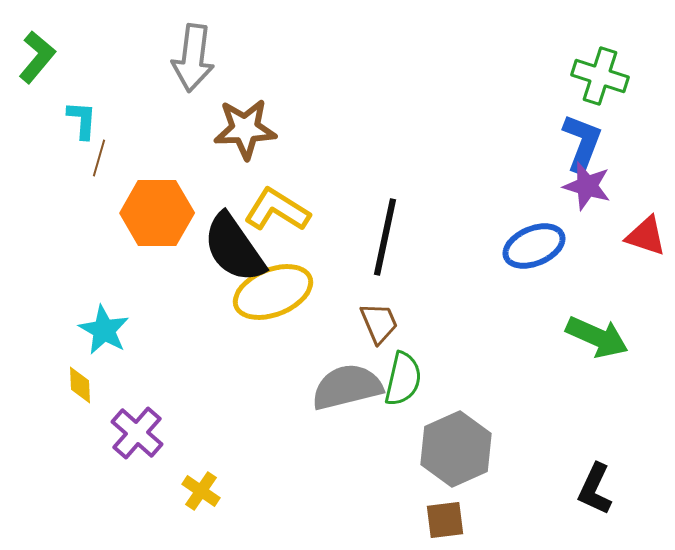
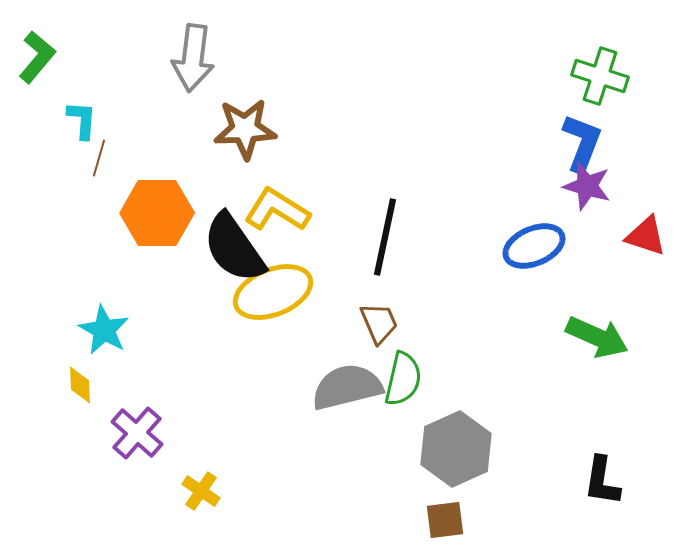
black L-shape: moved 7 px right, 8 px up; rotated 16 degrees counterclockwise
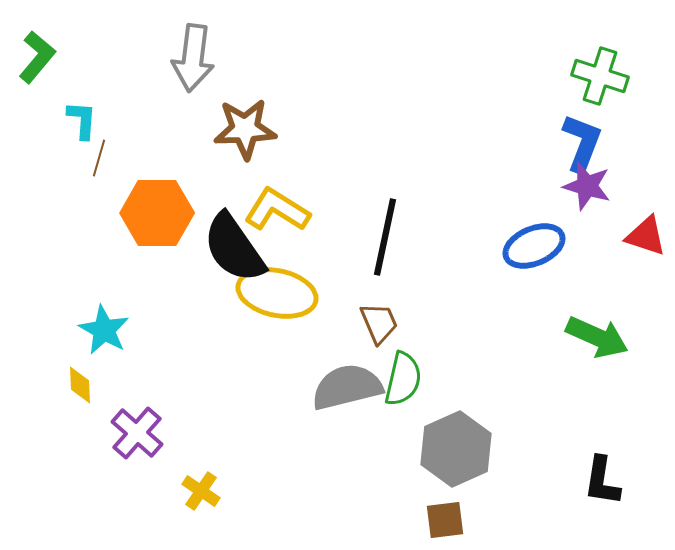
yellow ellipse: moved 4 px right, 1 px down; rotated 34 degrees clockwise
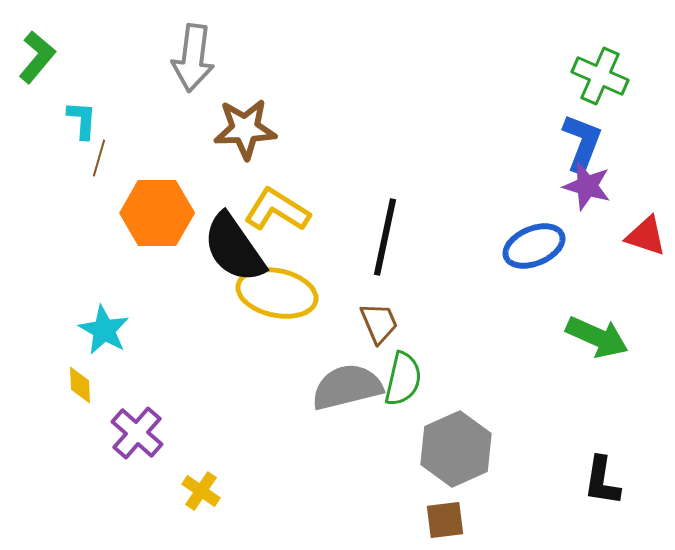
green cross: rotated 6 degrees clockwise
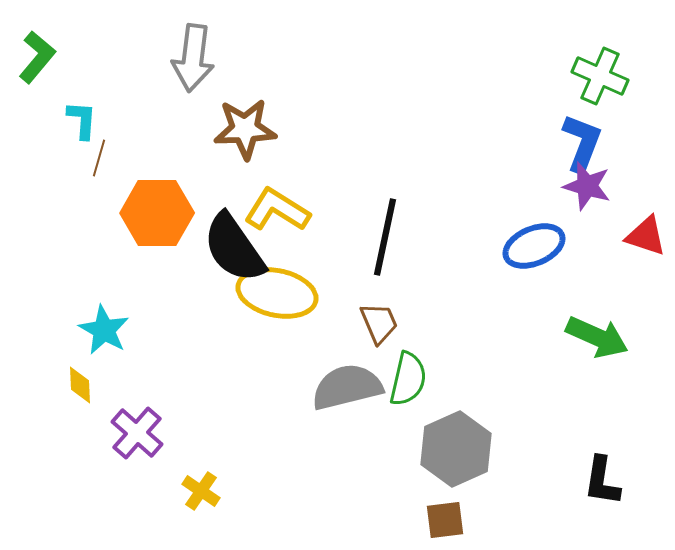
green semicircle: moved 5 px right
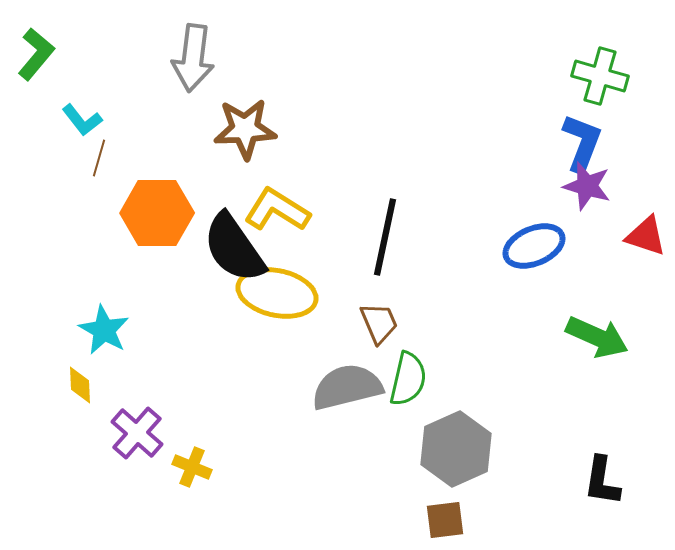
green L-shape: moved 1 px left, 3 px up
green cross: rotated 8 degrees counterclockwise
cyan L-shape: rotated 138 degrees clockwise
yellow cross: moved 9 px left, 24 px up; rotated 12 degrees counterclockwise
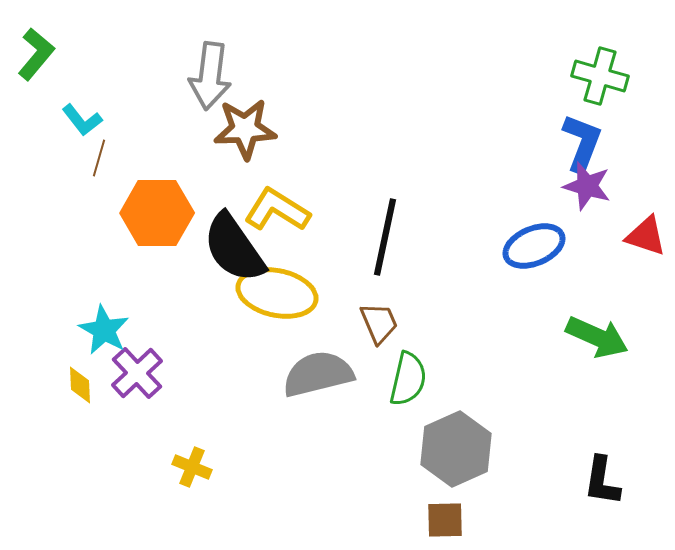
gray arrow: moved 17 px right, 18 px down
gray semicircle: moved 29 px left, 13 px up
purple cross: moved 60 px up; rotated 6 degrees clockwise
brown square: rotated 6 degrees clockwise
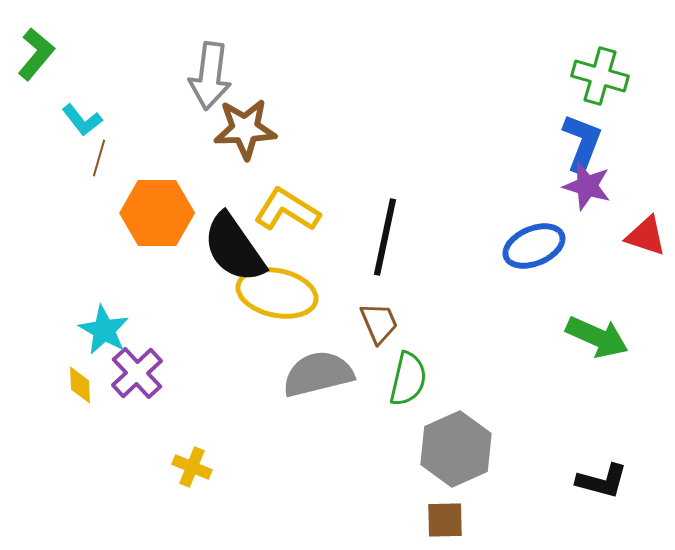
yellow L-shape: moved 10 px right
black L-shape: rotated 84 degrees counterclockwise
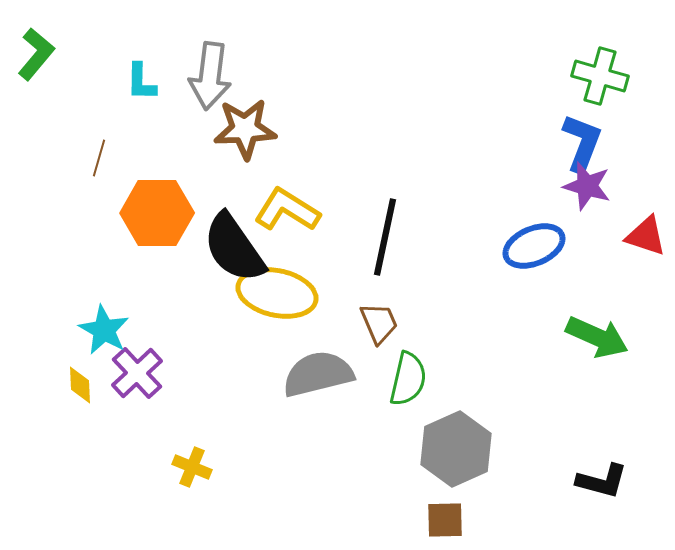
cyan L-shape: moved 59 px right, 38 px up; rotated 39 degrees clockwise
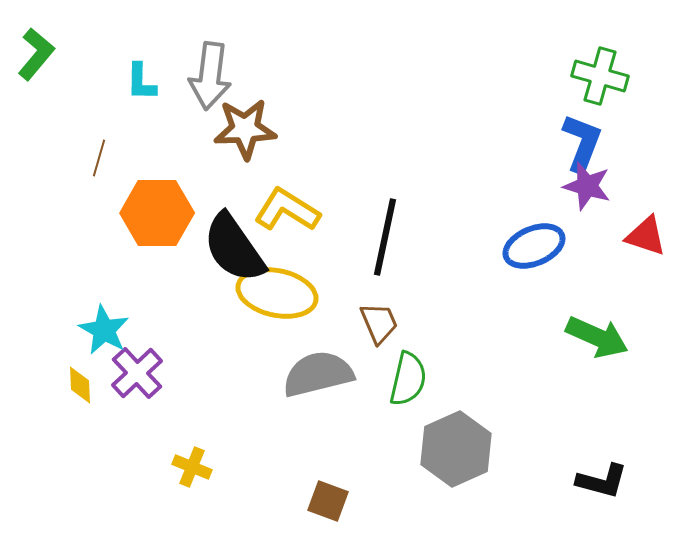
brown square: moved 117 px left, 19 px up; rotated 21 degrees clockwise
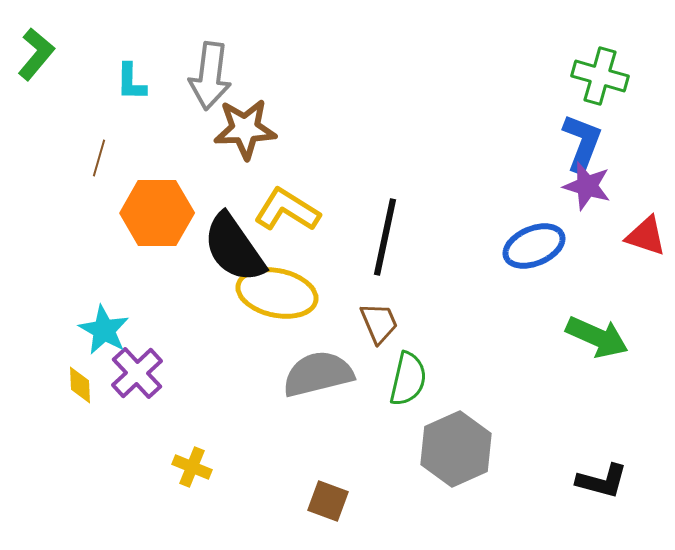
cyan L-shape: moved 10 px left
